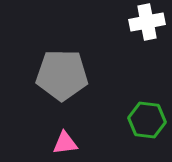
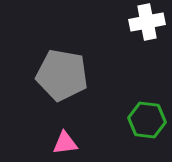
gray pentagon: rotated 9 degrees clockwise
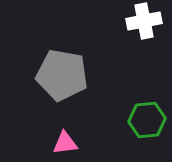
white cross: moved 3 px left, 1 px up
green hexagon: rotated 12 degrees counterclockwise
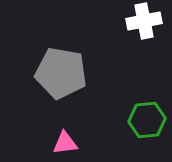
gray pentagon: moved 1 px left, 2 px up
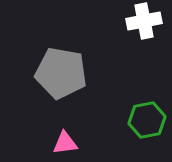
green hexagon: rotated 6 degrees counterclockwise
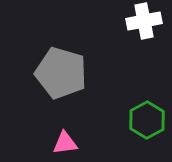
gray pentagon: rotated 6 degrees clockwise
green hexagon: rotated 18 degrees counterclockwise
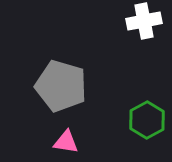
gray pentagon: moved 13 px down
pink triangle: moved 1 px right, 1 px up; rotated 16 degrees clockwise
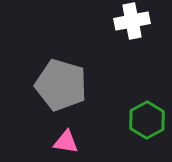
white cross: moved 12 px left
gray pentagon: moved 1 px up
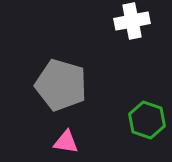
green hexagon: rotated 12 degrees counterclockwise
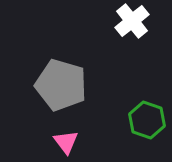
white cross: rotated 28 degrees counterclockwise
pink triangle: rotated 44 degrees clockwise
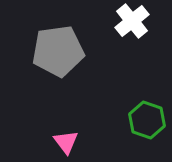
gray pentagon: moved 3 px left, 34 px up; rotated 24 degrees counterclockwise
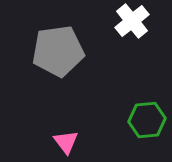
green hexagon: rotated 24 degrees counterclockwise
